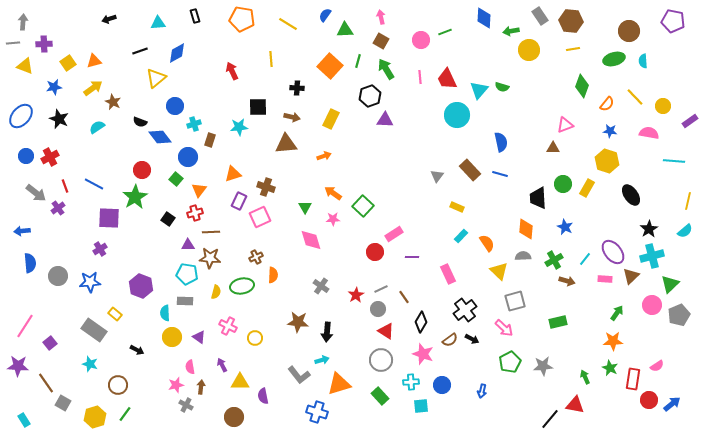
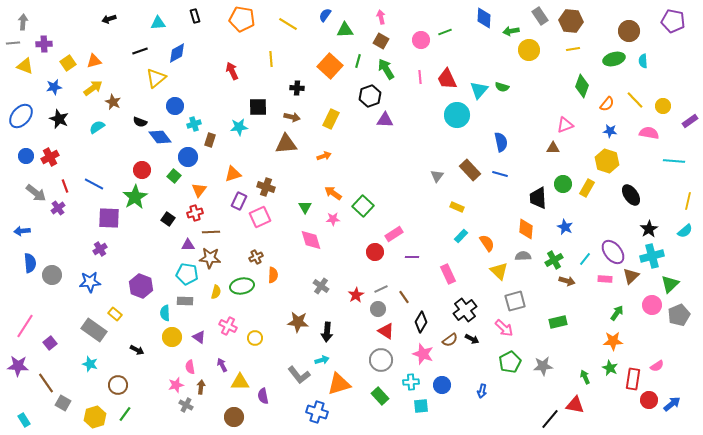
yellow line at (635, 97): moved 3 px down
green square at (176, 179): moved 2 px left, 3 px up
gray circle at (58, 276): moved 6 px left, 1 px up
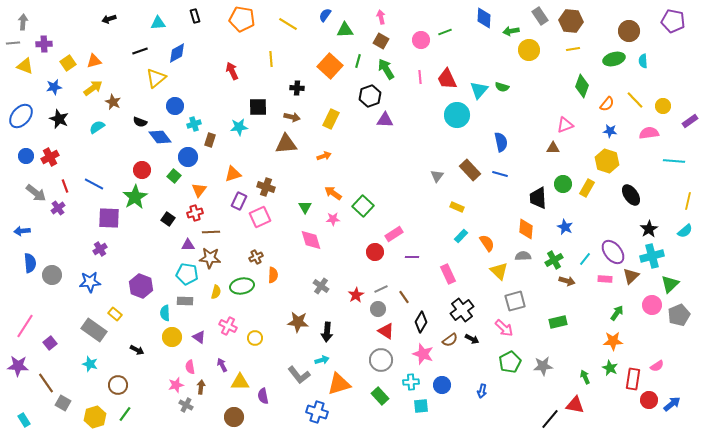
pink semicircle at (649, 133): rotated 18 degrees counterclockwise
black cross at (465, 310): moved 3 px left
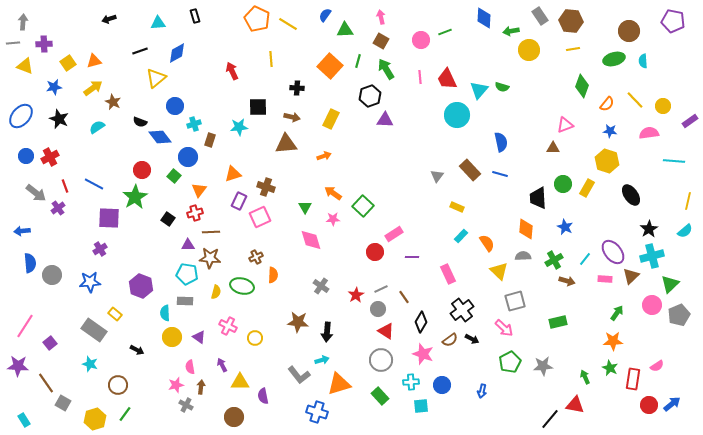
orange pentagon at (242, 19): moved 15 px right; rotated 15 degrees clockwise
green ellipse at (242, 286): rotated 25 degrees clockwise
red circle at (649, 400): moved 5 px down
yellow hexagon at (95, 417): moved 2 px down
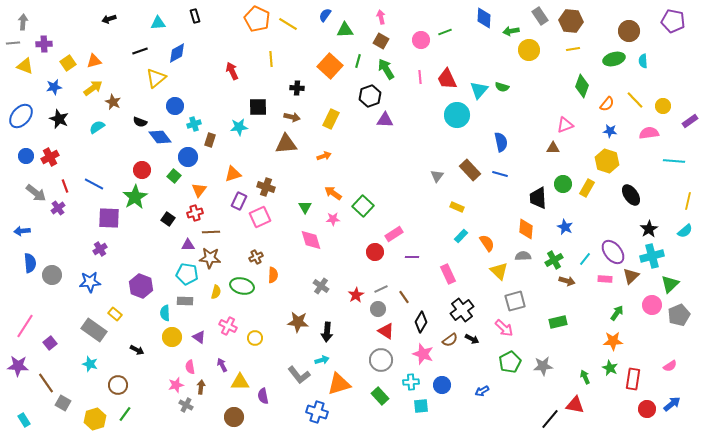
pink semicircle at (657, 366): moved 13 px right
blue arrow at (482, 391): rotated 48 degrees clockwise
red circle at (649, 405): moved 2 px left, 4 px down
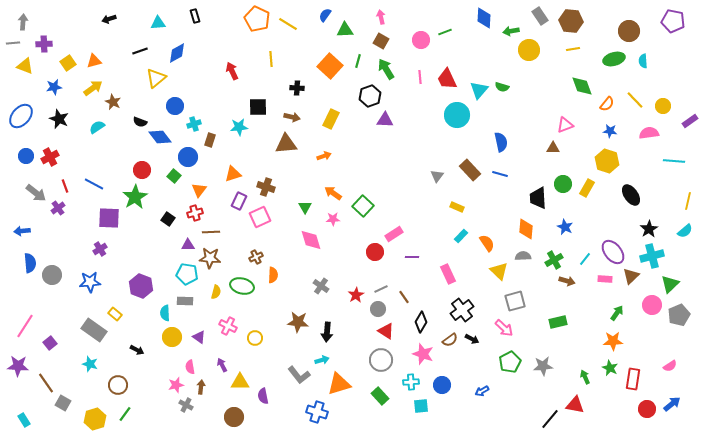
green diamond at (582, 86): rotated 40 degrees counterclockwise
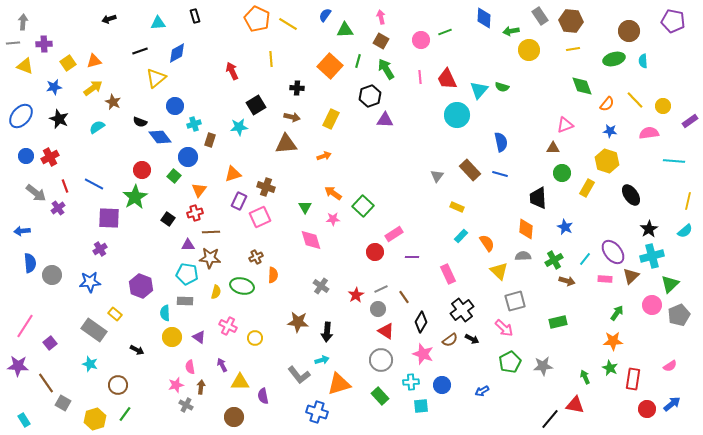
black square at (258, 107): moved 2 px left, 2 px up; rotated 30 degrees counterclockwise
green circle at (563, 184): moved 1 px left, 11 px up
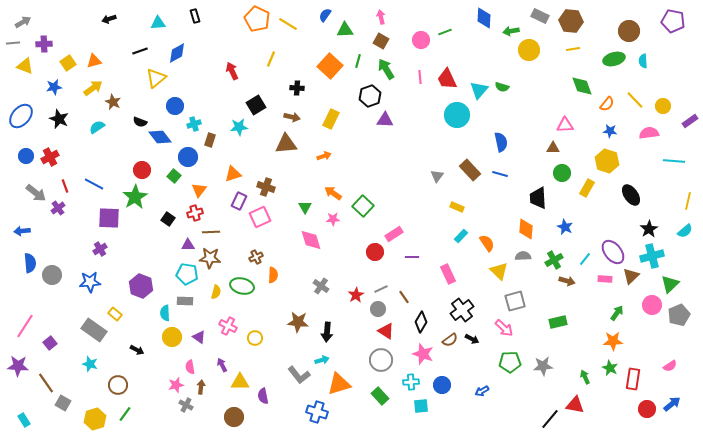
gray rectangle at (540, 16): rotated 30 degrees counterclockwise
gray arrow at (23, 22): rotated 56 degrees clockwise
yellow line at (271, 59): rotated 28 degrees clockwise
pink triangle at (565, 125): rotated 18 degrees clockwise
green pentagon at (510, 362): rotated 25 degrees clockwise
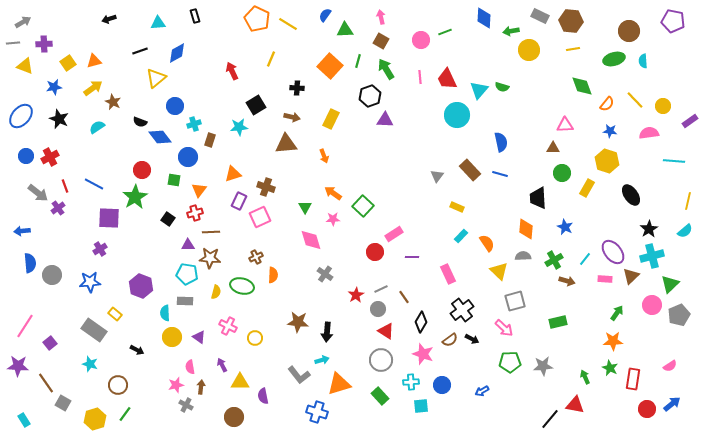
orange arrow at (324, 156): rotated 88 degrees clockwise
green square at (174, 176): moved 4 px down; rotated 32 degrees counterclockwise
gray arrow at (36, 193): moved 2 px right
gray cross at (321, 286): moved 4 px right, 12 px up
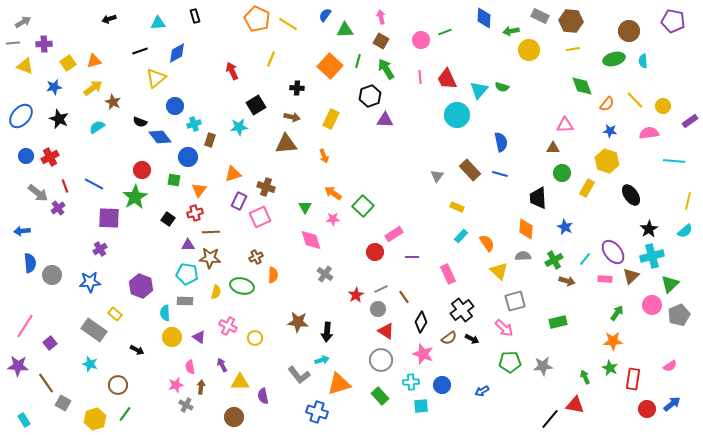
brown semicircle at (450, 340): moved 1 px left, 2 px up
